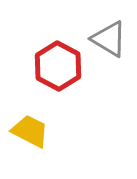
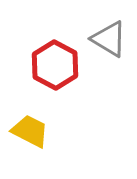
red hexagon: moved 3 px left, 1 px up
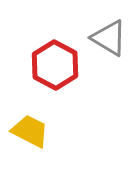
gray triangle: moved 1 px up
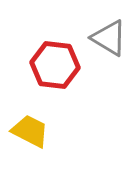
red hexagon: rotated 21 degrees counterclockwise
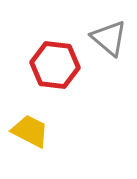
gray triangle: rotated 9 degrees clockwise
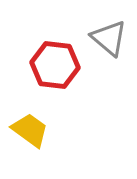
yellow trapezoid: moved 1 px up; rotated 9 degrees clockwise
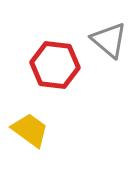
gray triangle: moved 2 px down
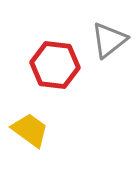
gray triangle: rotated 42 degrees clockwise
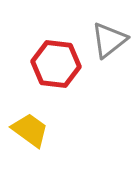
red hexagon: moved 1 px right, 1 px up
